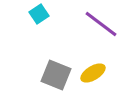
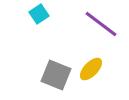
yellow ellipse: moved 2 px left, 4 px up; rotated 15 degrees counterclockwise
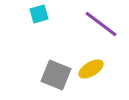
cyan square: rotated 18 degrees clockwise
yellow ellipse: rotated 15 degrees clockwise
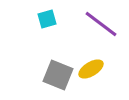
cyan square: moved 8 px right, 5 px down
gray square: moved 2 px right
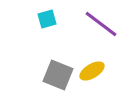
yellow ellipse: moved 1 px right, 2 px down
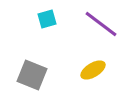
yellow ellipse: moved 1 px right, 1 px up
gray square: moved 26 px left
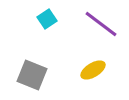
cyan square: rotated 18 degrees counterclockwise
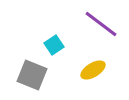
cyan square: moved 7 px right, 26 px down
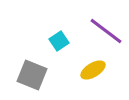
purple line: moved 5 px right, 7 px down
cyan square: moved 5 px right, 4 px up
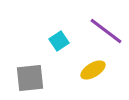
gray square: moved 2 px left, 3 px down; rotated 28 degrees counterclockwise
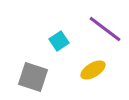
purple line: moved 1 px left, 2 px up
gray square: moved 3 px right, 1 px up; rotated 24 degrees clockwise
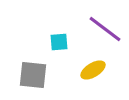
cyan square: moved 1 px down; rotated 30 degrees clockwise
gray square: moved 2 px up; rotated 12 degrees counterclockwise
